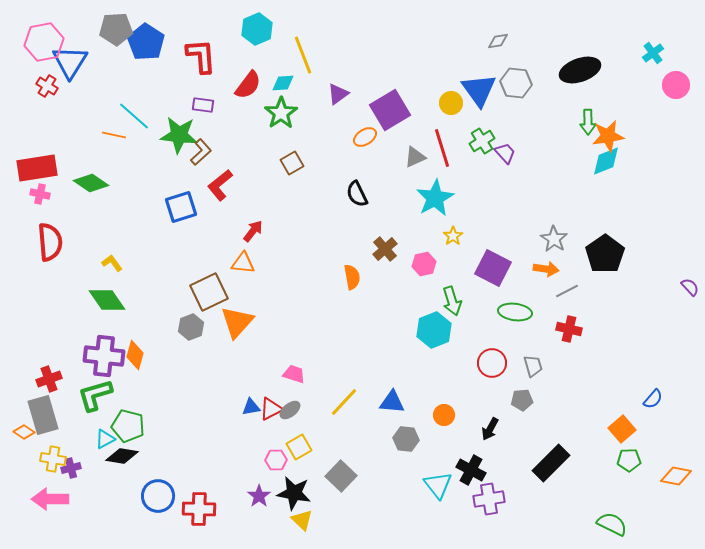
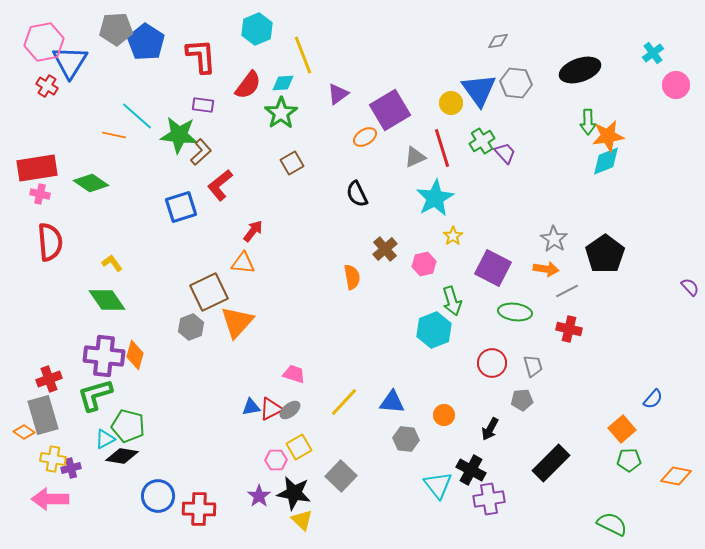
cyan line at (134, 116): moved 3 px right
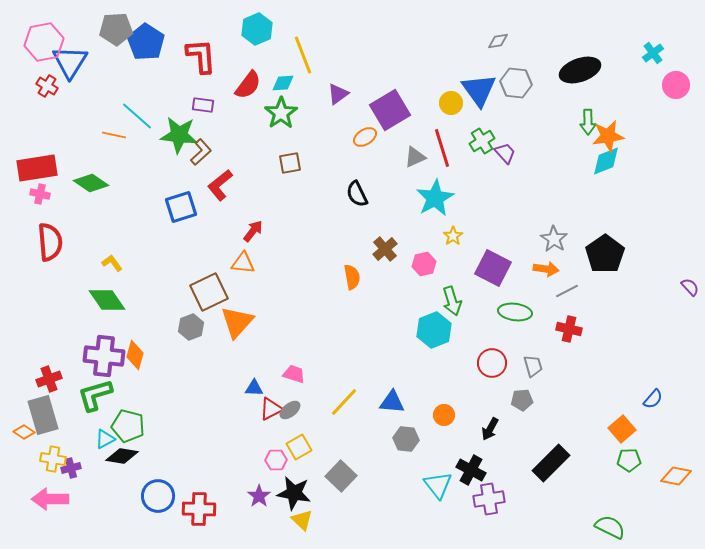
brown square at (292, 163): moved 2 px left; rotated 20 degrees clockwise
blue triangle at (251, 407): moved 3 px right, 19 px up; rotated 12 degrees clockwise
green semicircle at (612, 524): moved 2 px left, 3 px down
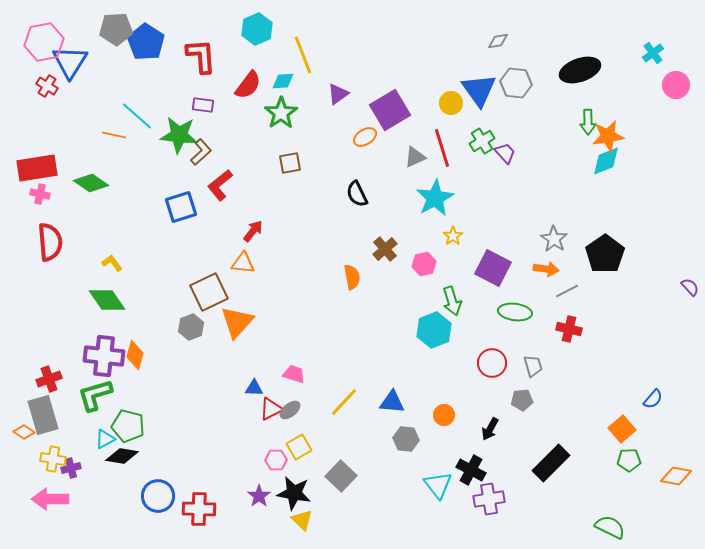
cyan diamond at (283, 83): moved 2 px up
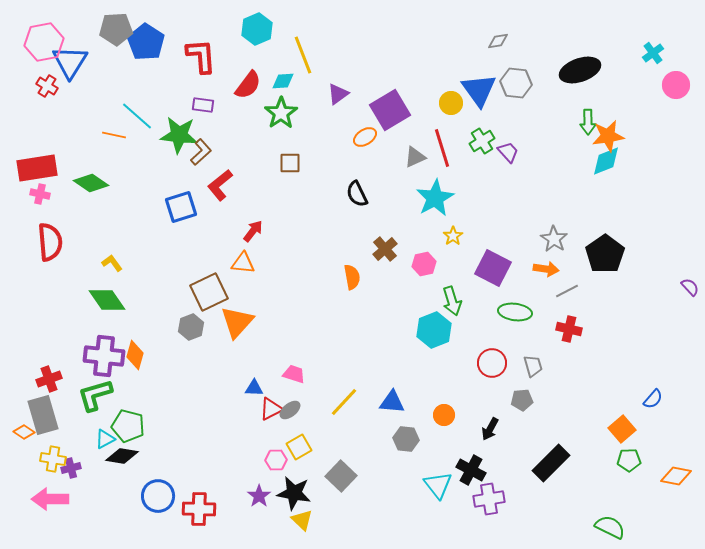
purple trapezoid at (505, 153): moved 3 px right, 1 px up
brown square at (290, 163): rotated 10 degrees clockwise
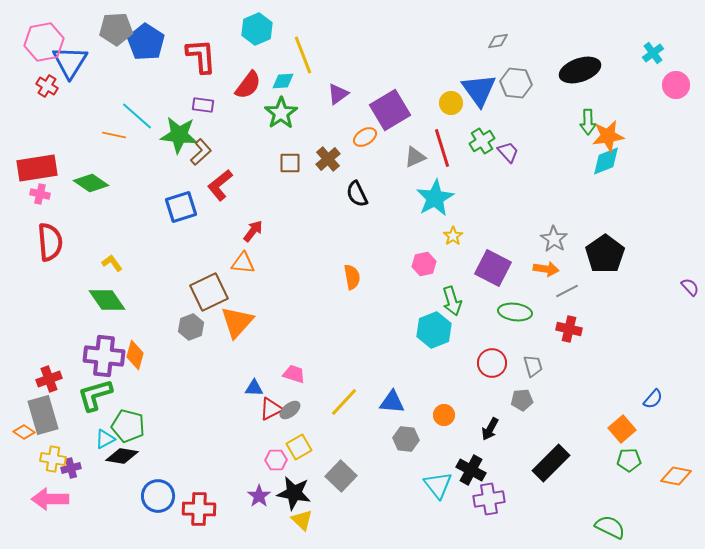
brown cross at (385, 249): moved 57 px left, 90 px up
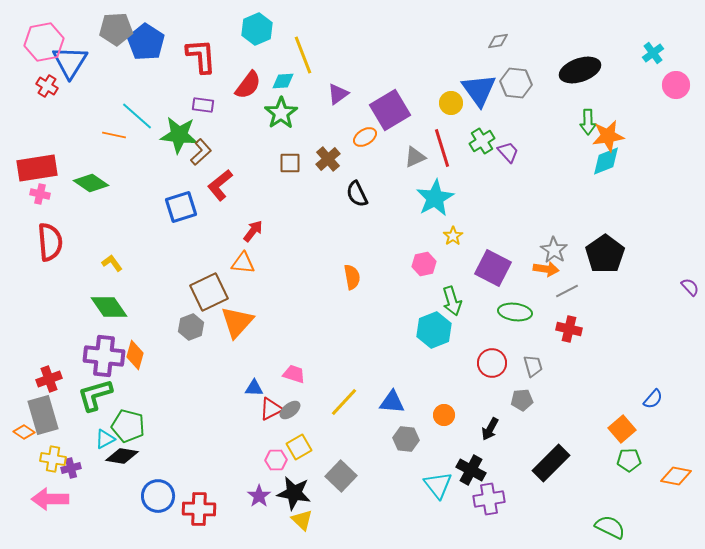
gray star at (554, 239): moved 11 px down
green diamond at (107, 300): moved 2 px right, 7 px down
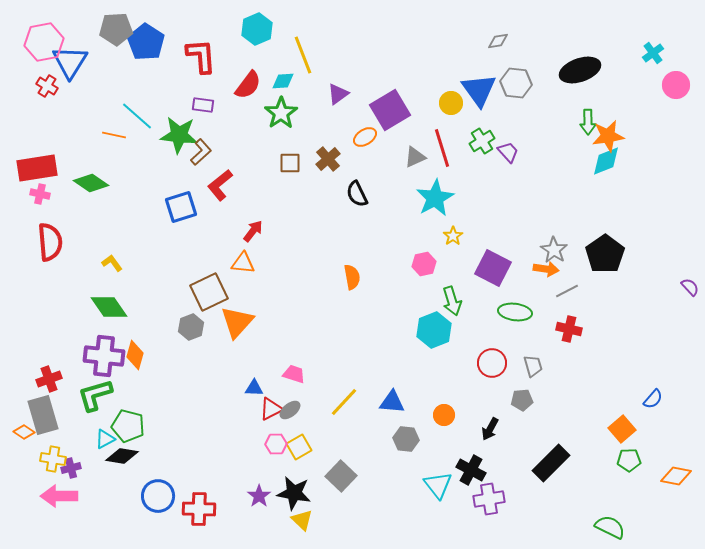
pink hexagon at (276, 460): moved 16 px up
pink arrow at (50, 499): moved 9 px right, 3 px up
